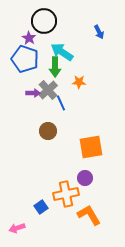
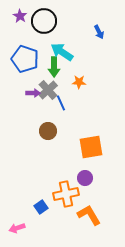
purple star: moved 9 px left, 22 px up
green arrow: moved 1 px left
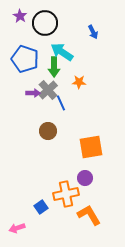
black circle: moved 1 px right, 2 px down
blue arrow: moved 6 px left
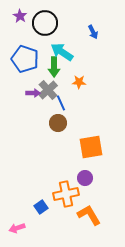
brown circle: moved 10 px right, 8 px up
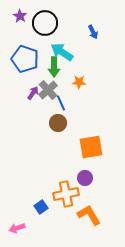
purple arrow: rotated 56 degrees counterclockwise
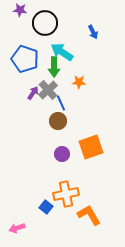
purple star: moved 6 px up; rotated 24 degrees counterclockwise
brown circle: moved 2 px up
orange square: rotated 10 degrees counterclockwise
purple circle: moved 23 px left, 24 px up
blue square: moved 5 px right; rotated 16 degrees counterclockwise
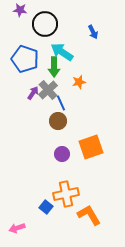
black circle: moved 1 px down
orange star: rotated 16 degrees counterclockwise
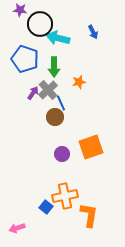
black circle: moved 5 px left
cyan arrow: moved 4 px left, 14 px up; rotated 20 degrees counterclockwise
brown circle: moved 3 px left, 4 px up
orange cross: moved 1 px left, 2 px down
orange L-shape: rotated 40 degrees clockwise
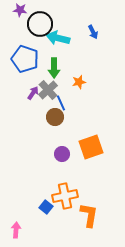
green arrow: moved 1 px down
pink arrow: moved 1 px left, 2 px down; rotated 112 degrees clockwise
